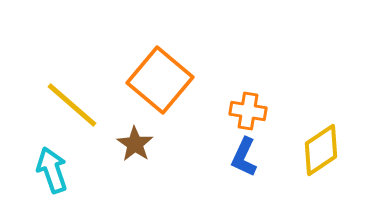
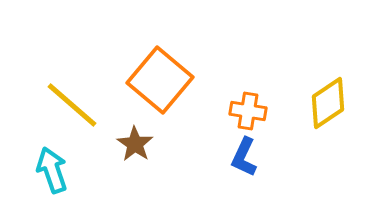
yellow diamond: moved 7 px right, 47 px up
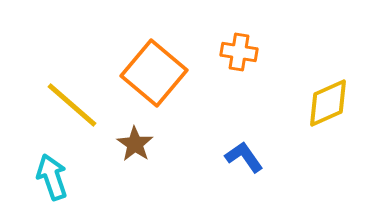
orange square: moved 6 px left, 7 px up
yellow diamond: rotated 10 degrees clockwise
orange cross: moved 9 px left, 59 px up
blue L-shape: rotated 120 degrees clockwise
cyan arrow: moved 7 px down
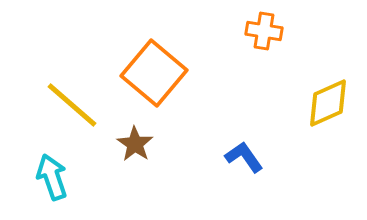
orange cross: moved 25 px right, 21 px up
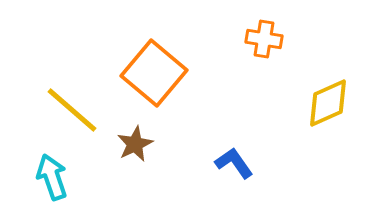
orange cross: moved 8 px down
yellow line: moved 5 px down
brown star: rotated 12 degrees clockwise
blue L-shape: moved 10 px left, 6 px down
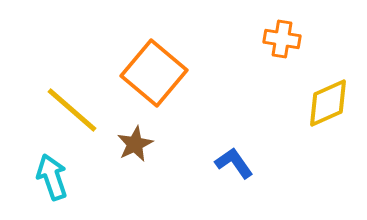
orange cross: moved 18 px right
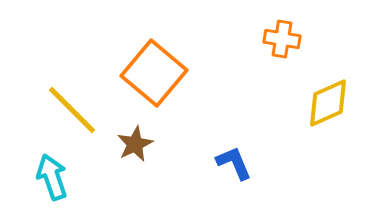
yellow line: rotated 4 degrees clockwise
blue L-shape: rotated 12 degrees clockwise
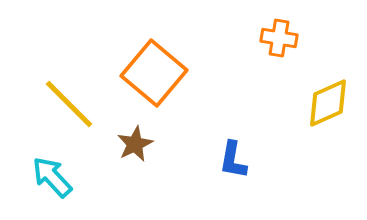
orange cross: moved 3 px left, 1 px up
yellow line: moved 3 px left, 6 px up
blue L-shape: moved 1 px left, 3 px up; rotated 147 degrees counterclockwise
cyan arrow: rotated 24 degrees counterclockwise
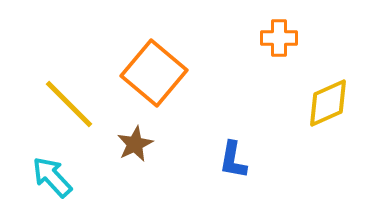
orange cross: rotated 9 degrees counterclockwise
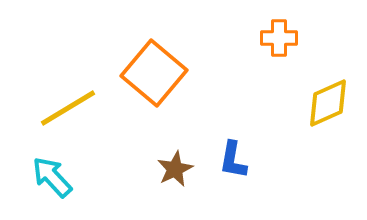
yellow line: moved 1 px left, 4 px down; rotated 76 degrees counterclockwise
brown star: moved 40 px right, 25 px down
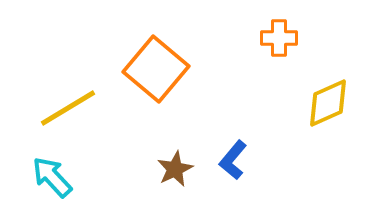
orange square: moved 2 px right, 4 px up
blue L-shape: rotated 30 degrees clockwise
